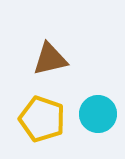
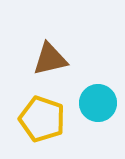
cyan circle: moved 11 px up
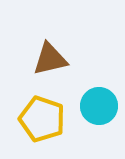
cyan circle: moved 1 px right, 3 px down
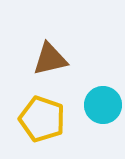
cyan circle: moved 4 px right, 1 px up
